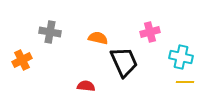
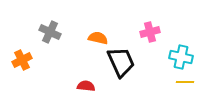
gray cross: rotated 15 degrees clockwise
black trapezoid: moved 3 px left
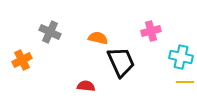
pink cross: moved 1 px right, 1 px up
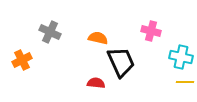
pink cross: rotated 30 degrees clockwise
red semicircle: moved 10 px right, 3 px up
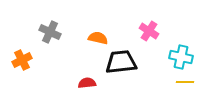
pink cross: moved 2 px left; rotated 18 degrees clockwise
black trapezoid: rotated 72 degrees counterclockwise
red semicircle: moved 9 px left; rotated 12 degrees counterclockwise
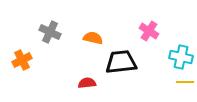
orange semicircle: moved 5 px left
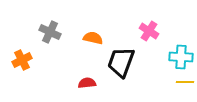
cyan cross: rotated 10 degrees counterclockwise
black trapezoid: rotated 64 degrees counterclockwise
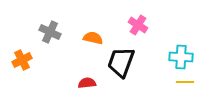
pink cross: moved 11 px left, 6 px up
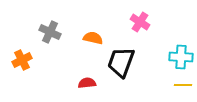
pink cross: moved 2 px right, 3 px up
yellow line: moved 2 px left, 3 px down
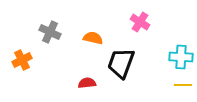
black trapezoid: moved 1 px down
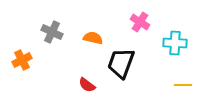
gray cross: moved 2 px right
cyan cross: moved 6 px left, 14 px up
red semicircle: moved 2 px down; rotated 138 degrees counterclockwise
